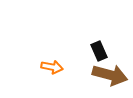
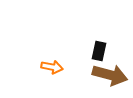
black rectangle: rotated 36 degrees clockwise
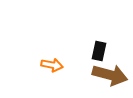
orange arrow: moved 2 px up
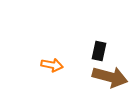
brown arrow: moved 2 px down
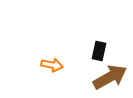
brown arrow: rotated 44 degrees counterclockwise
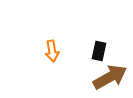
orange arrow: moved 14 px up; rotated 70 degrees clockwise
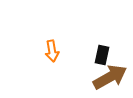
black rectangle: moved 3 px right, 4 px down
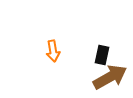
orange arrow: moved 1 px right
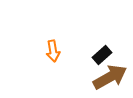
black rectangle: rotated 36 degrees clockwise
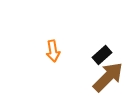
brown arrow: moved 2 px left; rotated 16 degrees counterclockwise
